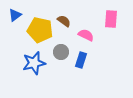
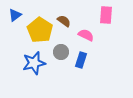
pink rectangle: moved 5 px left, 4 px up
yellow pentagon: rotated 20 degrees clockwise
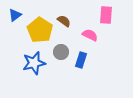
pink semicircle: moved 4 px right
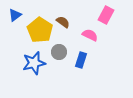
pink rectangle: rotated 24 degrees clockwise
brown semicircle: moved 1 px left, 1 px down
gray circle: moved 2 px left
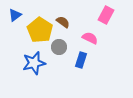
pink semicircle: moved 3 px down
gray circle: moved 5 px up
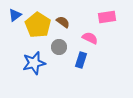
pink rectangle: moved 1 px right, 2 px down; rotated 54 degrees clockwise
yellow pentagon: moved 2 px left, 5 px up
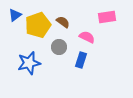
yellow pentagon: rotated 20 degrees clockwise
pink semicircle: moved 3 px left, 1 px up
blue star: moved 5 px left
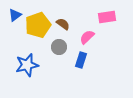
brown semicircle: moved 2 px down
pink semicircle: rotated 70 degrees counterclockwise
blue star: moved 2 px left, 2 px down
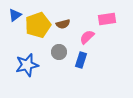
pink rectangle: moved 2 px down
brown semicircle: rotated 128 degrees clockwise
gray circle: moved 5 px down
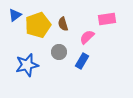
brown semicircle: rotated 88 degrees clockwise
blue rectangle: moved 1 px right, 1 px down; rotated 14 degrees clockwise
